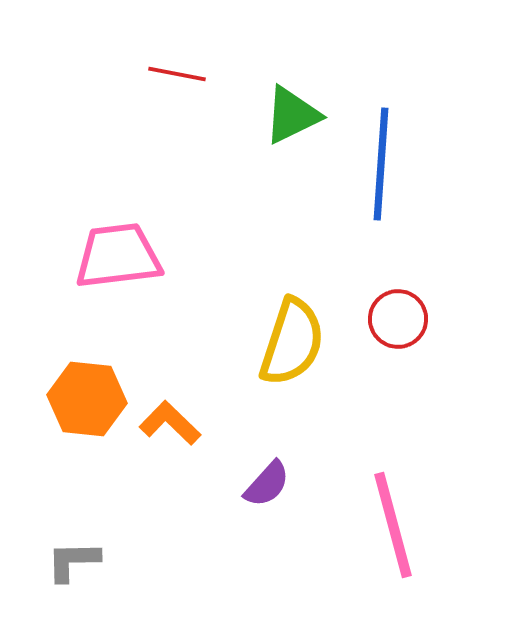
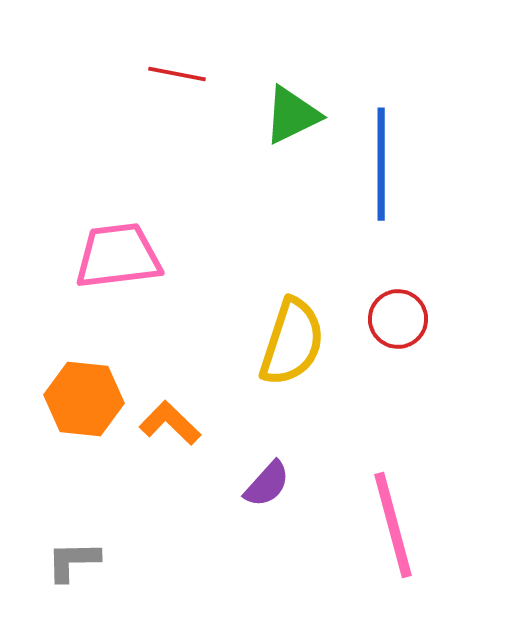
blue line: rotated 4 degrees counterclockwise
orange hexagon: moved 3 px left
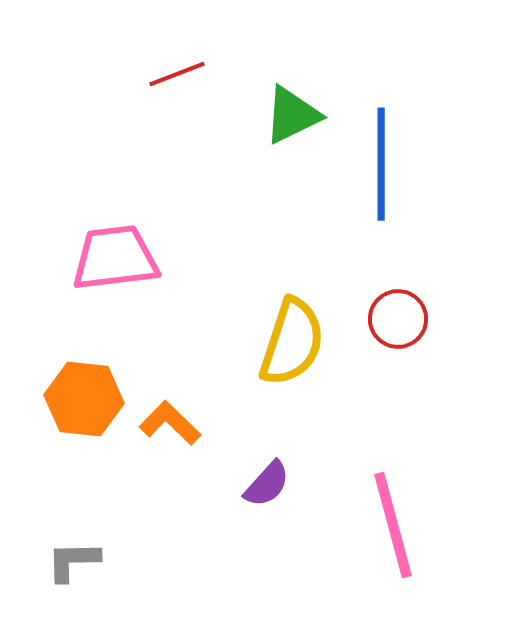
red line: rotated 32 degrees counterclockwise
pink trapezoid: moved 3 px left, 2 px down
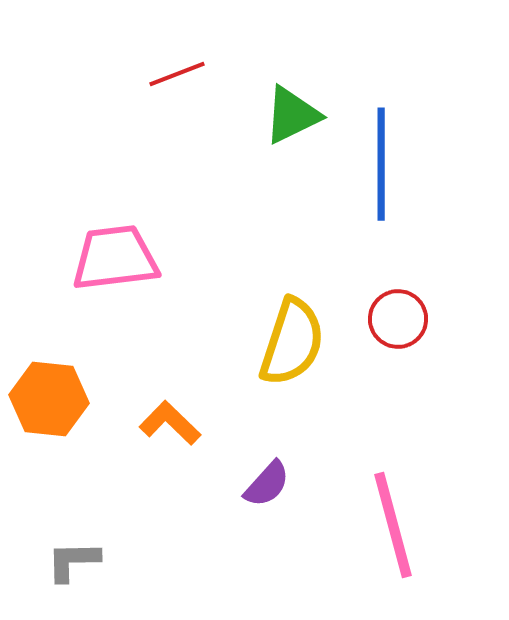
orange hexagon: moved 35 px left
